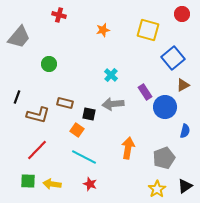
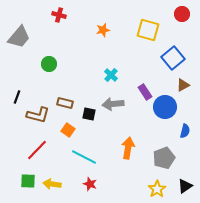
orange square: moved 9 px left
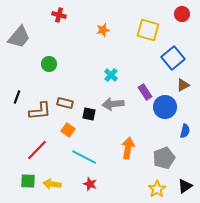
brown L-shape: moved 2 px right, 4 px up; rotated 20 degrees counterclockwise
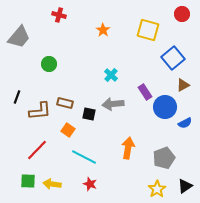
orange star: rotated 24 degrees counterclockwise
blue semicircle: moved 8 px up; rotated 48 degrees clockwise
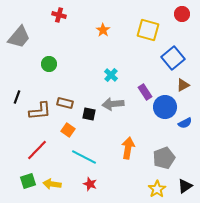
green square: rotated 21 degrees counterclockwise
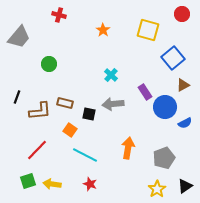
orange square: moved 2 px right
cyan line: moved 1 px right, 2 px up
